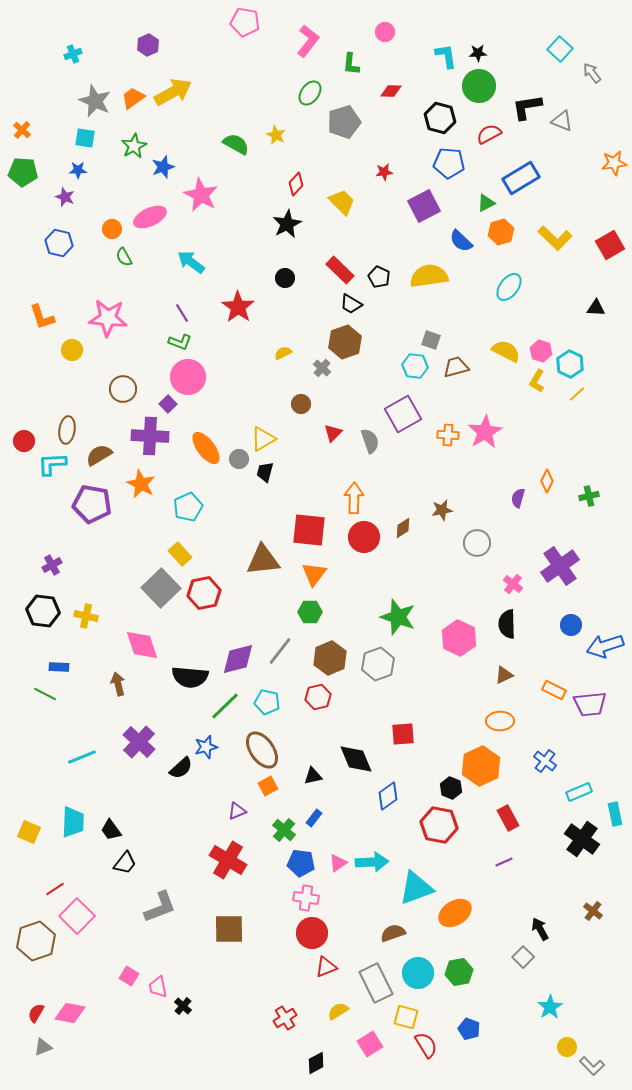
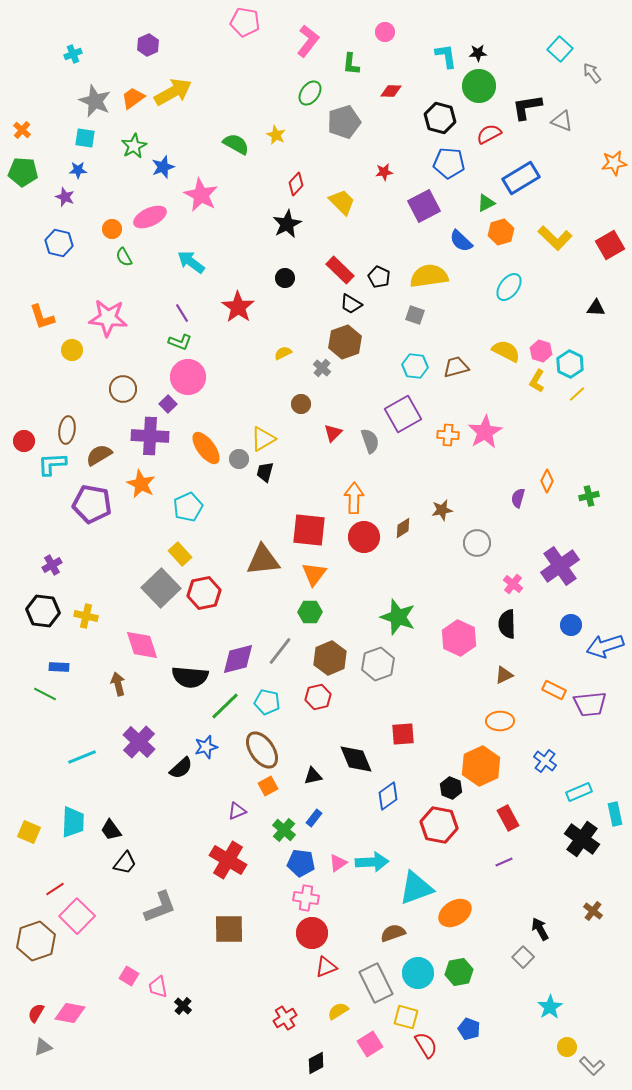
gray square at (431, 340): moved 16 px left, 25 px up
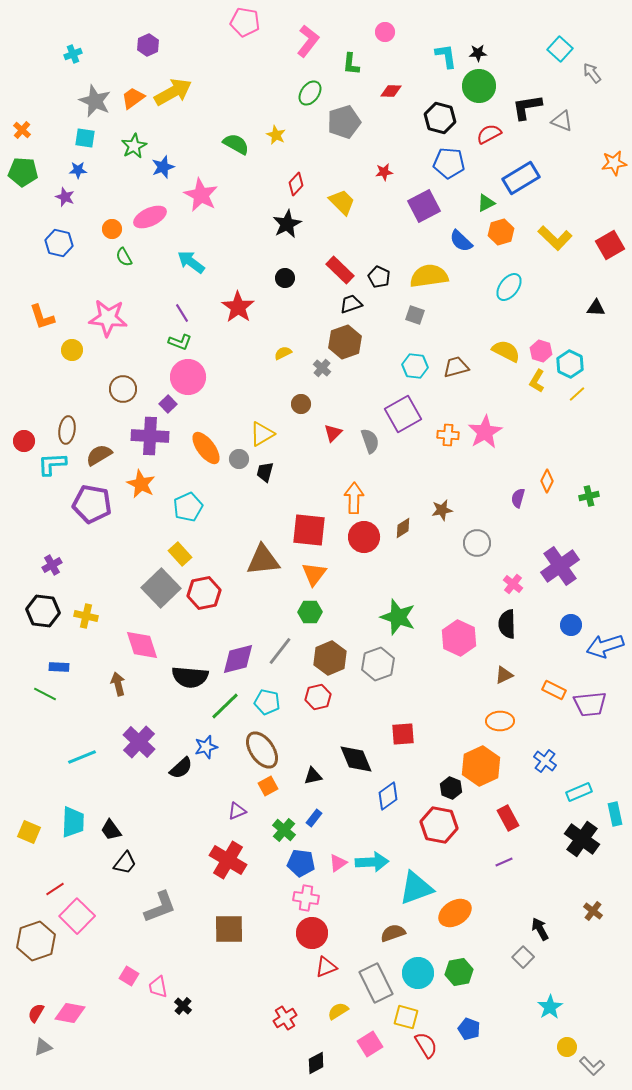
black trapezoid at (351, 304): rotated 130 degrees clockwise
yellow triangle at (263, 439): moved 1 px left, 5 px up
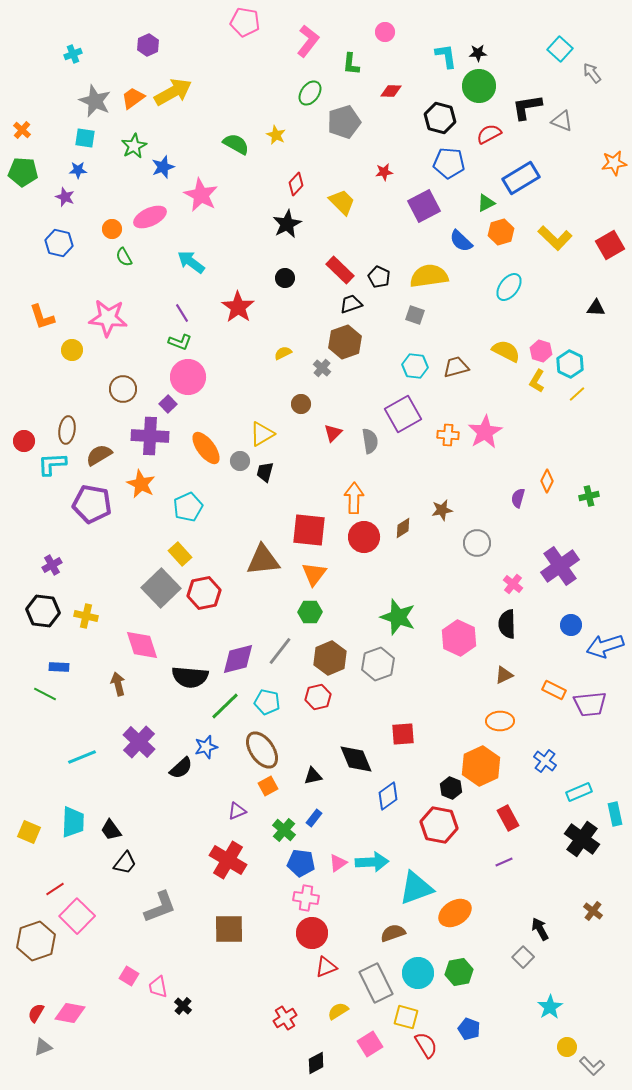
gray semicircle at (370, 441): rotated 10 degrees clockwise
gray circle at (239, 459): moved 1 px right, 2 px down
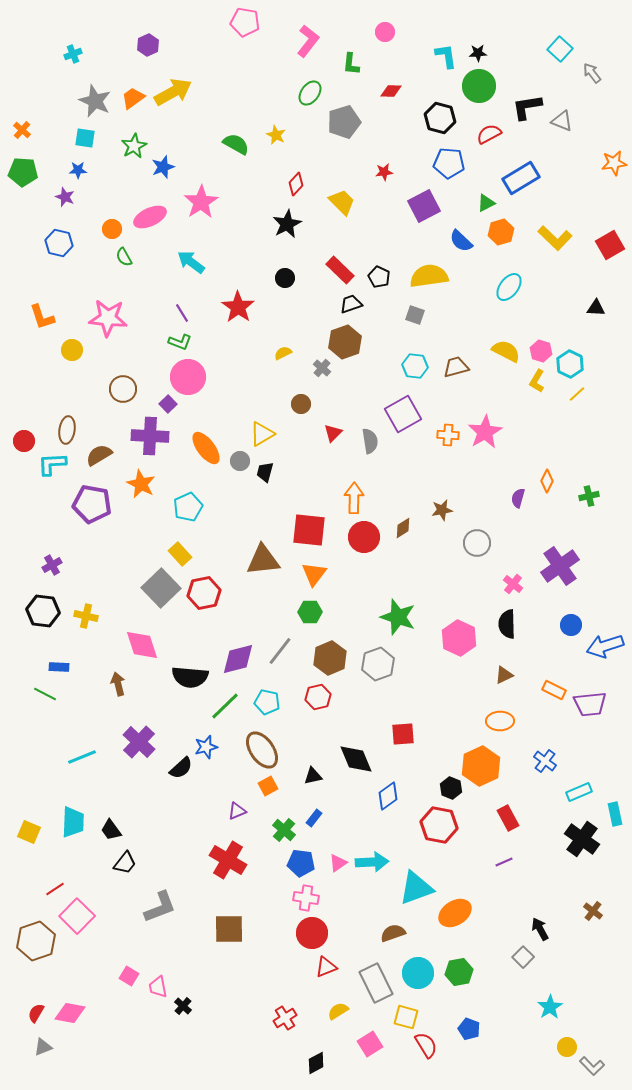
pink star at (201, 195): moved 7 px down; rotated 12 degrees clockwise
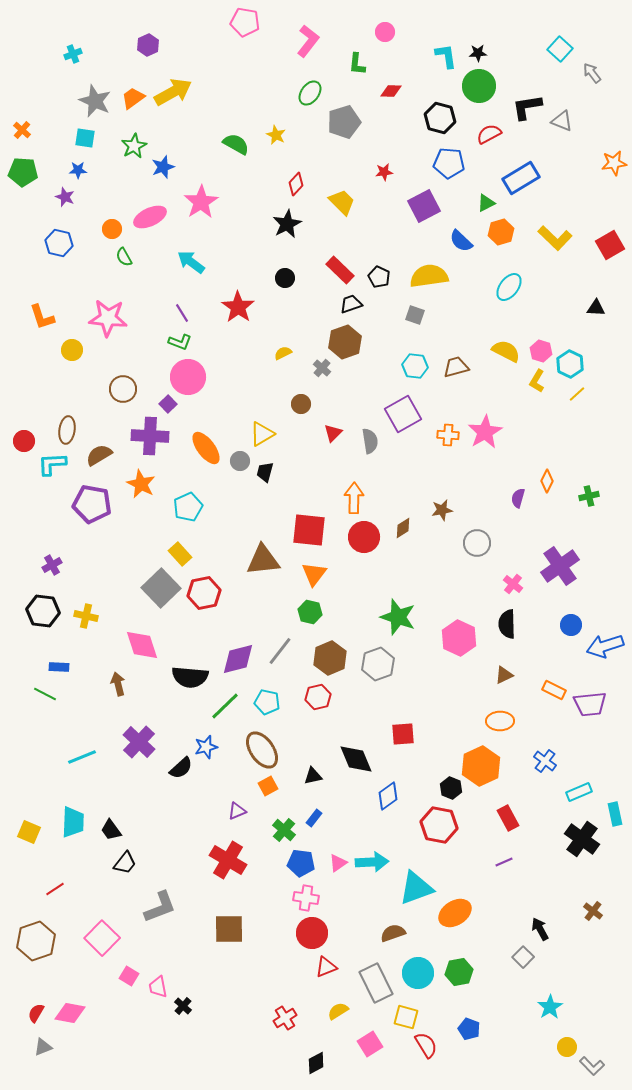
green L-shape at (351, 64): moved 6 px right
green hexagon at (310, 612): rotated 15 degrees clockwise
pink square at (77, 916): moved 25 px right, 22 px down
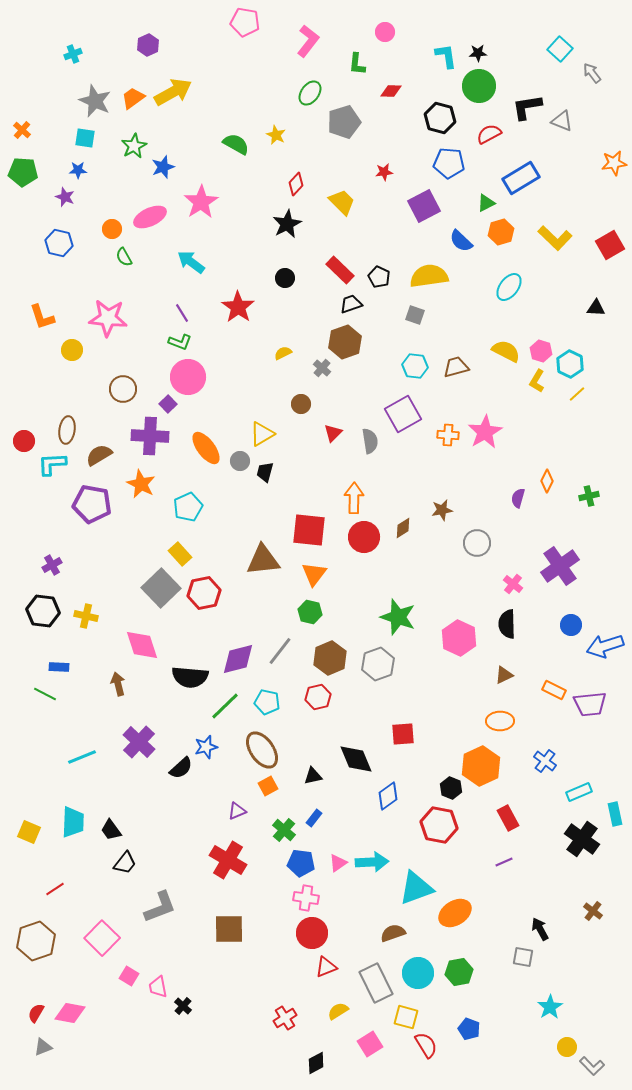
gray square at (523, 957): rotated 35 degrees counterclockwise
